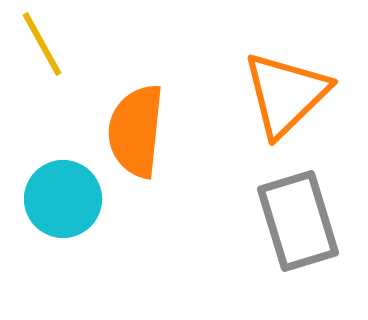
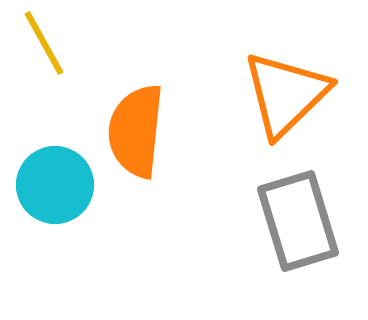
yellow line: moved 2 px right, 1 px up
cyan circle: moved 8 px left, 14 px up
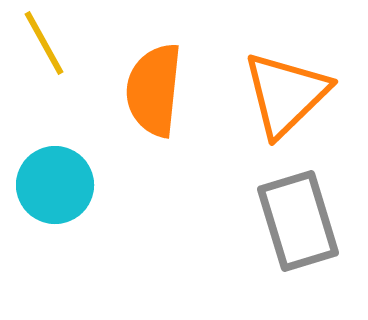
orange semicircle: moved 18 px right, 41 px up
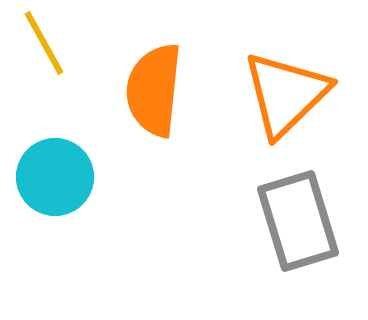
cyan circle: moved 8 px up
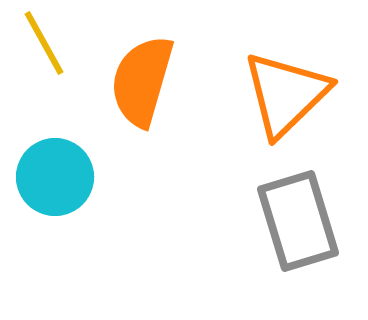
orange semicircle: moved 12 px left, 9 px up; rotated 10 degrees clockwise
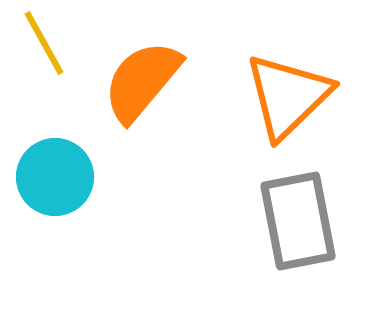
orange semicircle: rotated 24 degrees clockwise
orange triangle: moved 2 px right, 2 px down
gray rectangle: rotated 6 degrees clockwise
